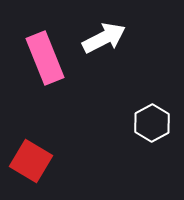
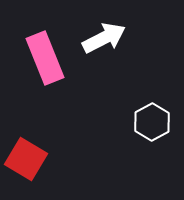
white hexagon: moved 1 px up
red square: moved 5 px left, 2 px up
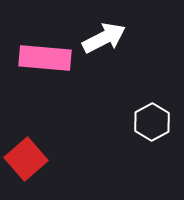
pink rectangle: rotated 63 degrees counterclockwise
red square: rotated 18 degrees clockwise
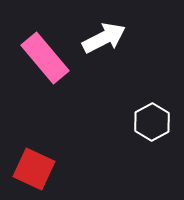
pink rectangle: rotated 45 degrees clockwise
red square: moved 8 px right, 10 px down; rotated 24 degrees counterclockwise
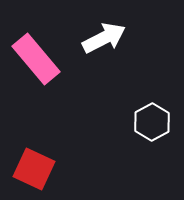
pink rectangle: moved 9 px left, 1 px down
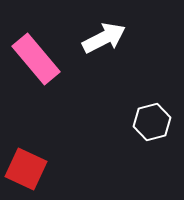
white hexagon: rotated 15 degrees clockwise
red square: moved 8 px left
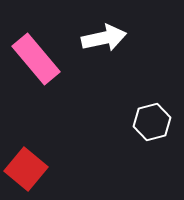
white arrow: rotated 15 degrees clockwise
red square: rotated 15 degrees clockwise
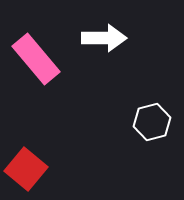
white arrow: rotated 12 degrees clockwise
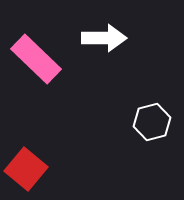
pink rectangle: rotated 6 degrees counterclockwise
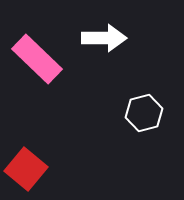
pink rectangle: moved 1 px right
white hexagon: moved 8 px left, 9 px up
